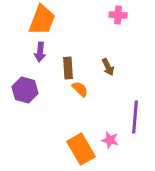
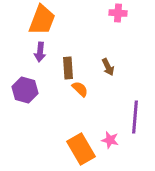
pink cross: moved 2 px up
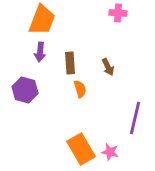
brown rectangle: moved 2 px right, 5 px up
orange semicircle: rotated 30 degrees clockwise
purple line: moved 1 px down; rotated 8 degrees clockwise
pink star: moved 12 px down
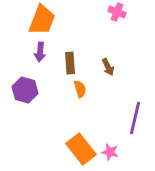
pink cross: moved 1 px left, 1 px up; rotated 18 degrees clockwise
orange rectangle: rotated 8 degrees counterclockwise
